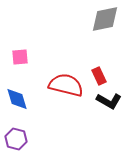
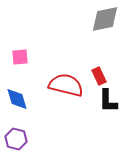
black L-shape: moved 1 px left; rotated 60 degrees clockwise
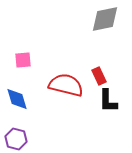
pink square: moved 3 px right, 3 px down
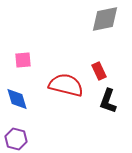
red rectangle: moved 5 px up
black L-shape: rotated 20 degrees clockwise
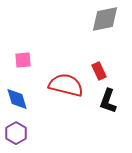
purple hexagon: moved 6 px up; rotated 15 degrees clockwise
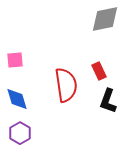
pink square: moved 8 px left
red semicircle: rotated 68 degrees clockwise
purple hexagon: moved 4 px right
